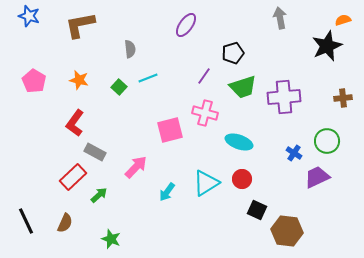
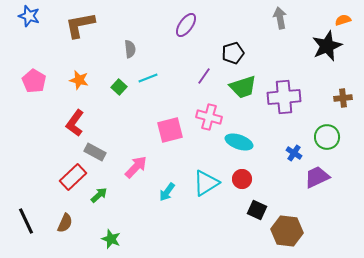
pink cross: moved 4 px right, 4 px down
green circle: moved 4 px up
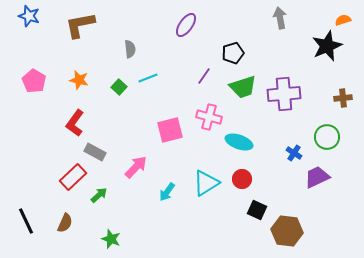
purple cross: moved 3 px up
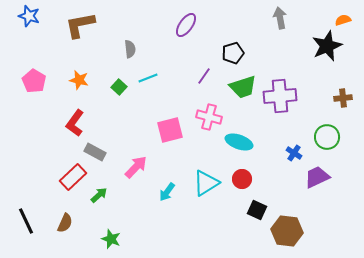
purple cross: moved 4 px left, 2 px down
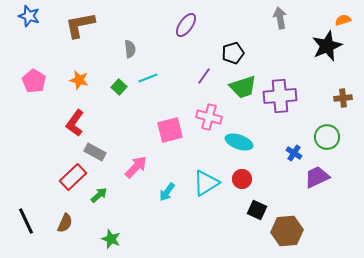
brown hexagon: rotated 12 degrees counterclockwise
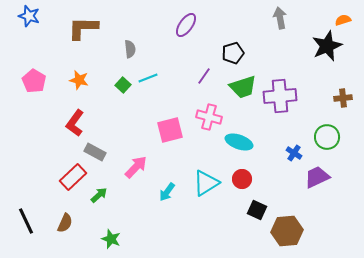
brown L-shape: moved 3 px right, 3 px down; rotated 12 degrees clockwise
green square: moved 4 px right, 2 px up
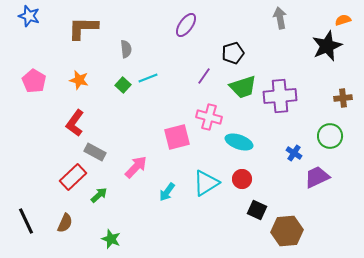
gray semicircle: moved 4 px left
pink square: moved 7 px right, 7 px down
green circle: moved 3 px right, 1 px up
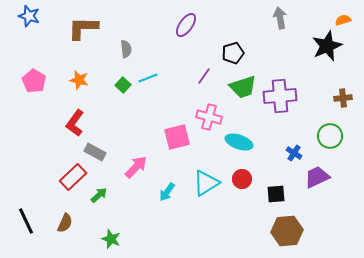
black square: moved 19 px right, 16 px up; rotated 30 degrees counterclockwise
